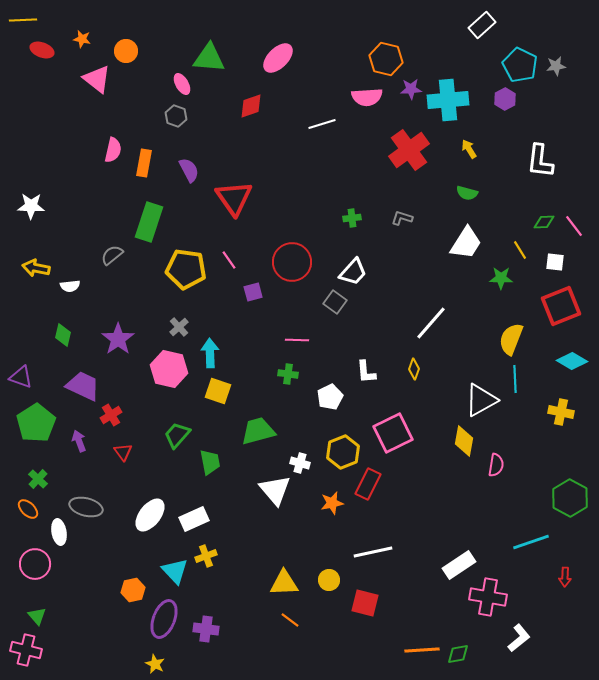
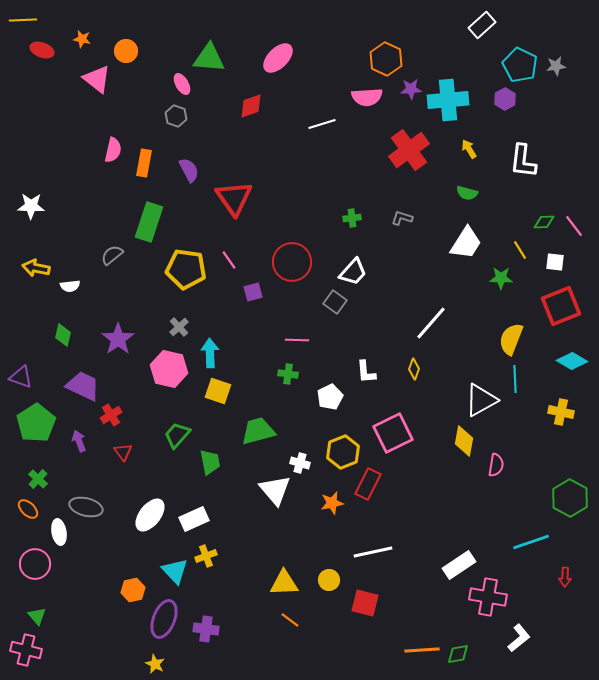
orange hexagon at (386, 59): rotated 12 degrees clockwise
white L-shape at (540, 161): moved 17 px left
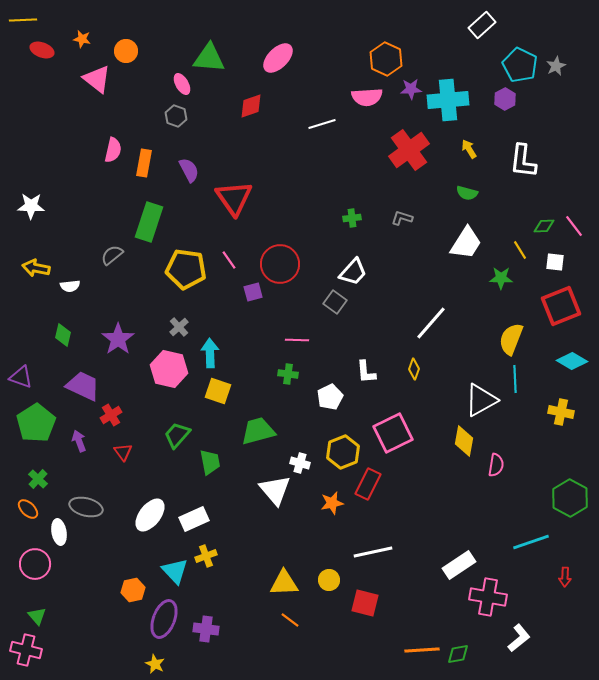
gray star at (556, 66): rotated 18 degrees counterclockwise
green diamond at (544, 222): moved 4 px down
red circle at (292, 262): moved 12 px left, 2 px down
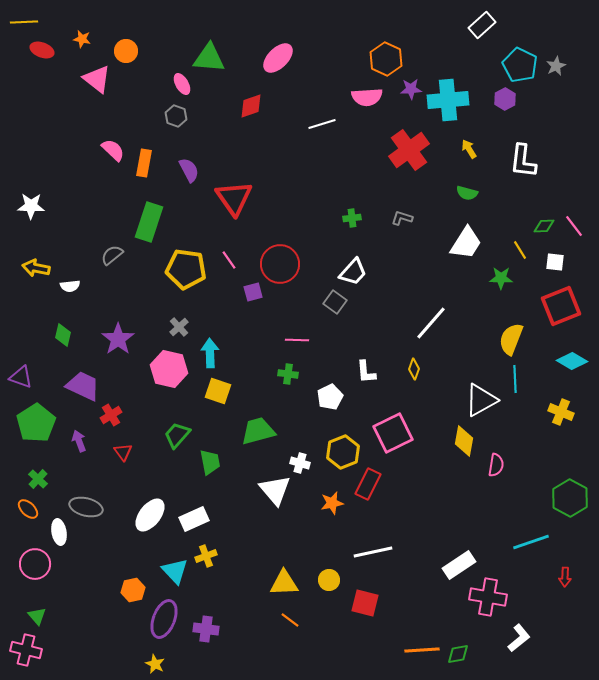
yellow line at (23, 20): moved 1 px right, 2 px down
pink semicircle at (113, 150): rotated 60 degrees counterclockwise
yellow cross at (561, 412): rotated 10 degrees clockwise
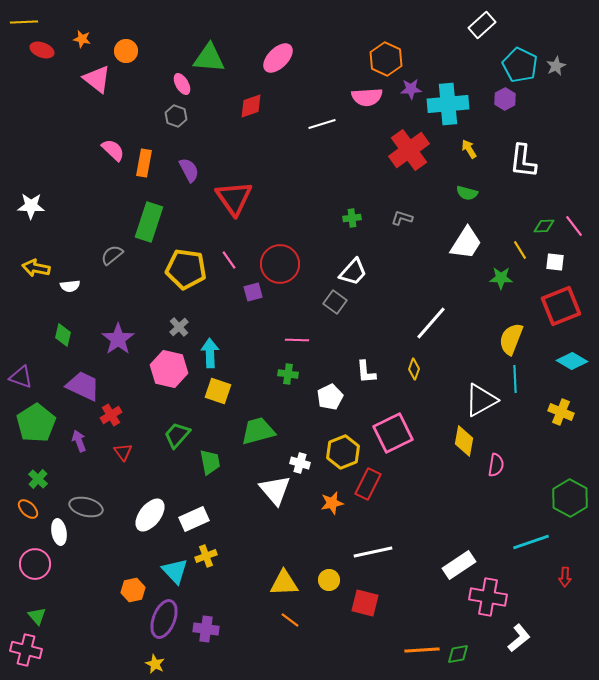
cyan cross at (448, 100): moved 4 px down
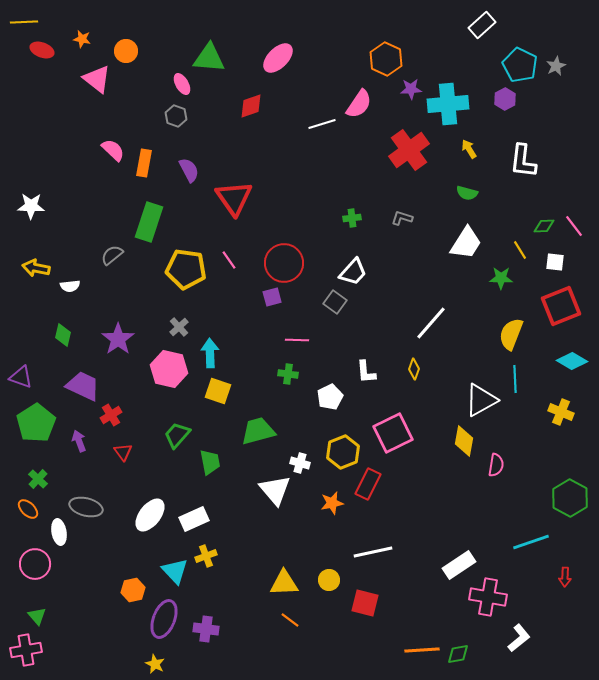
pink semicircle at (367, 97): moved 8 px left, 7 px down; rotated 52 degrees counterclockwise
red circle at (280, 264): moved 4 px right, 1 px up
purple square at (253, 292): moved 19 px right, 5 px down
yellow semicircle at (511, 339): moved 5 px up
pink cross at (26, 650): rotated 24 degrees counterclockwise
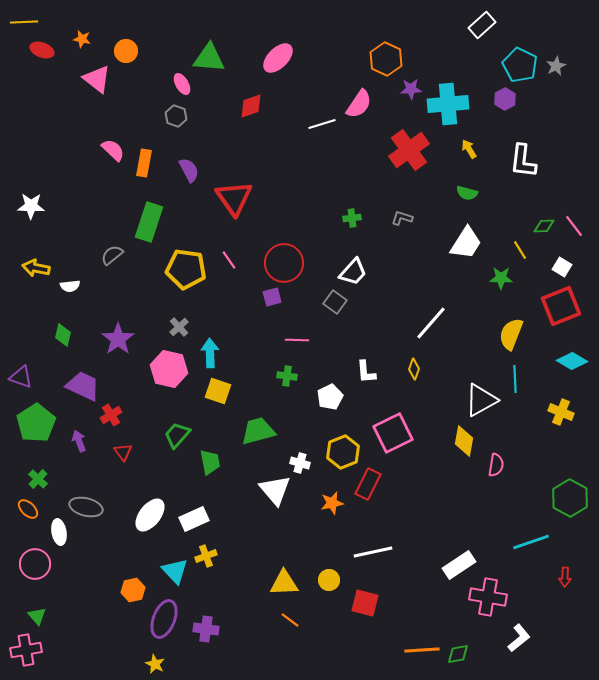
white square at (555, 262): moved 7 px right, 5 px down; rotated 24 degrees clockwise
green cross at (288, 374): moved 1 px left, 2 px down
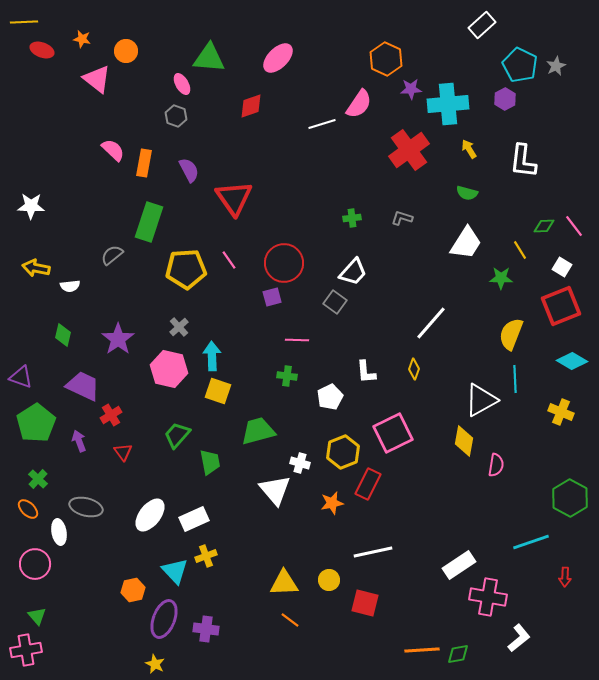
yellow pentagon at (186, 269): rotated 12 degrees counterclockwise
cyan arrow at (210, 353): moved 2 px right, 3 px down
